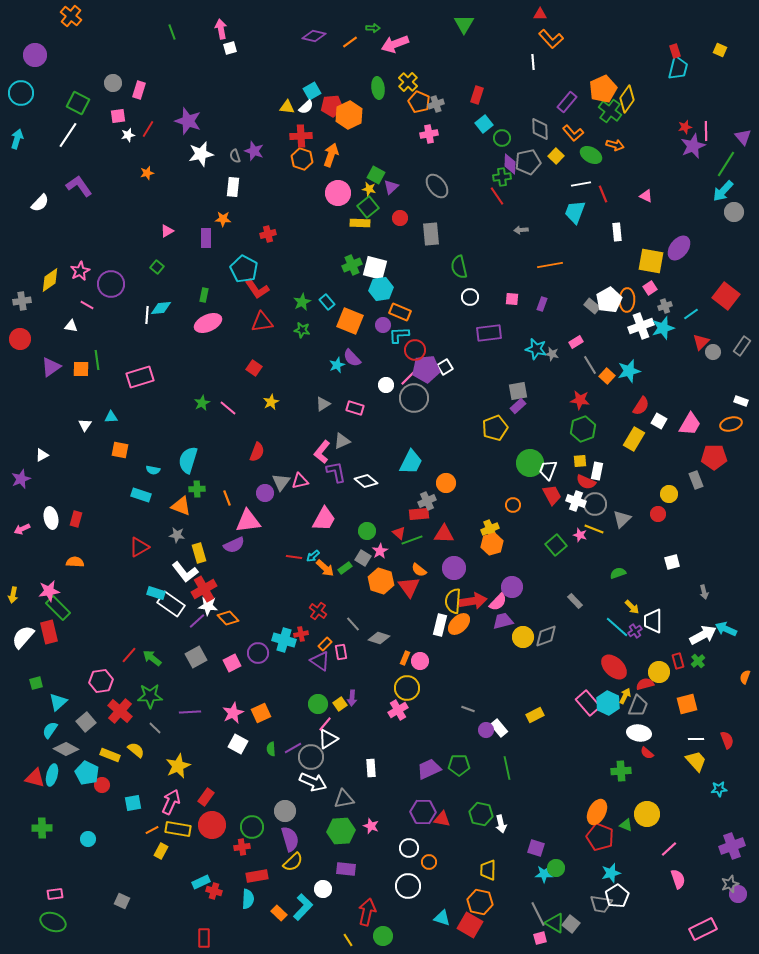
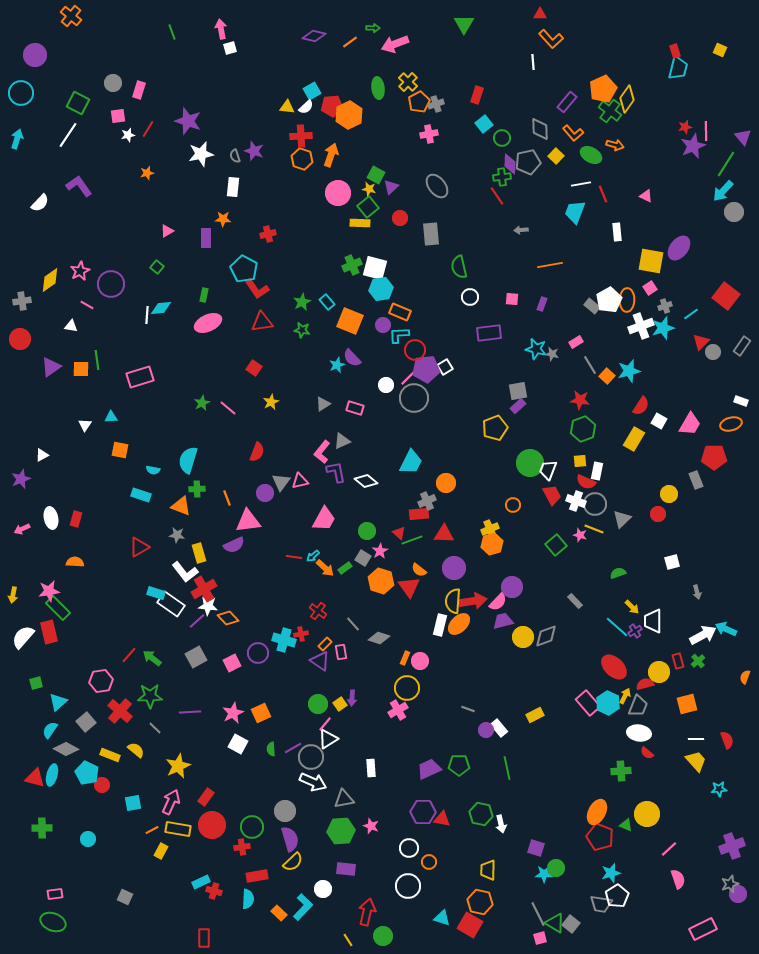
orange pentagon at (419, 102): rotated 20 degrees clockwise
gray arrow at (704, 592): moved 7 px left
gray square at (122, 901): moved 3 px right, 4 px up
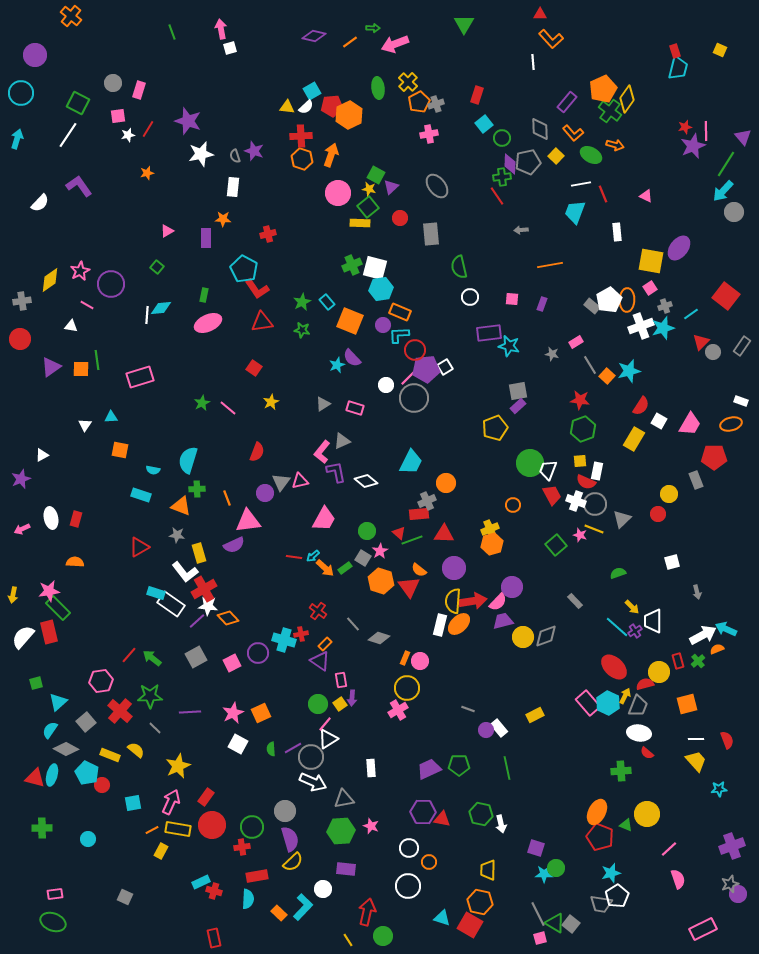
cyan star at (536, 349): moved 27 px left, 3 px up
pink rectangle at (341, 652): moved 28 px down
orange semicircle at (745, 677): moved 28 px left, 28 px up; rotated 48 degrees clockwise
red rectangle at (204, 938): moved 10 px right; rotated 12 degrees counterclockwise
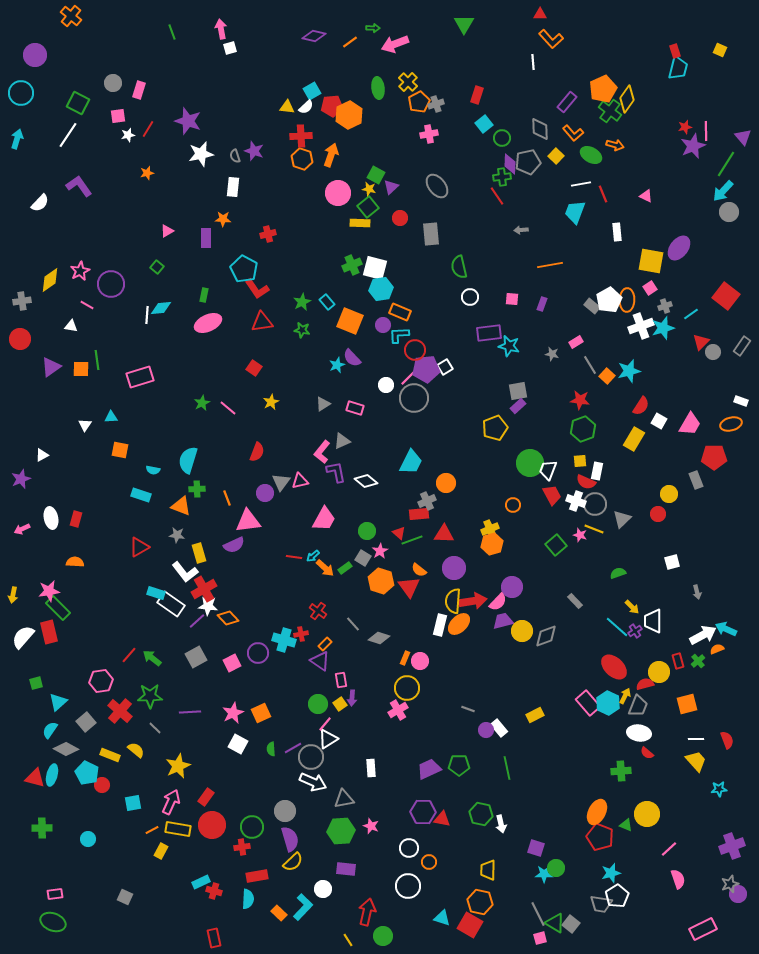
gray circle at (734, 212): moved 5 px left
yellow circle at (523, 637): moved 1 px left, 6 px up
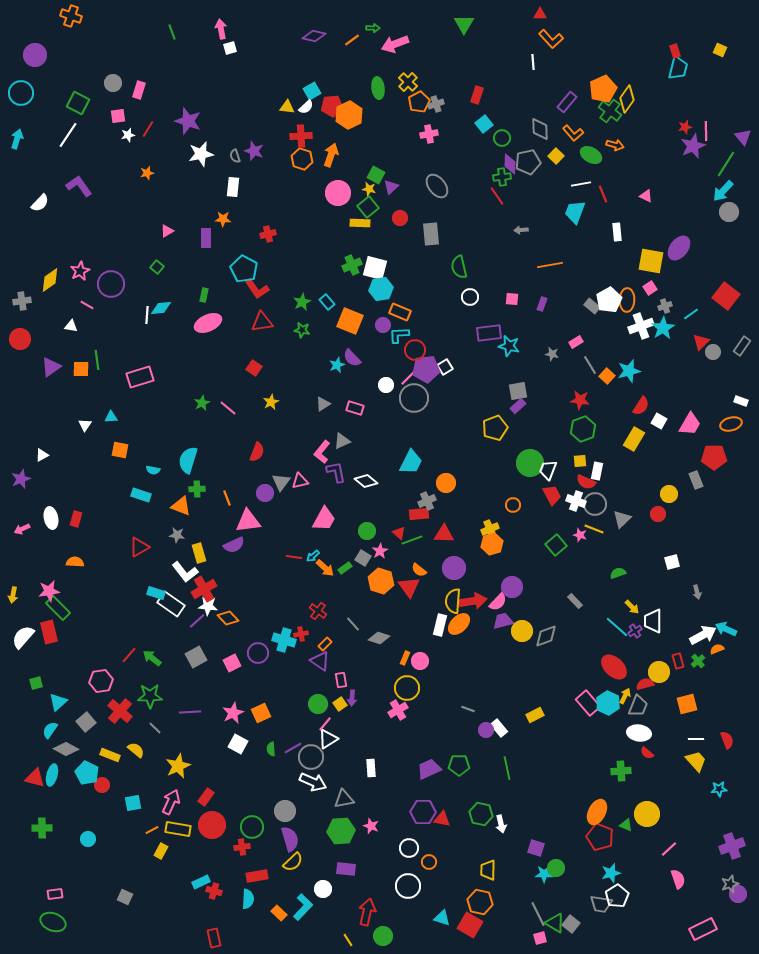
orange cross at (71, 16): rotated 20 degrees counterclockwise
orange line at (350, 42): moved 2 px right, 2 px up
cyan star at (663, 328): rotated 15 degrees counterclockwise
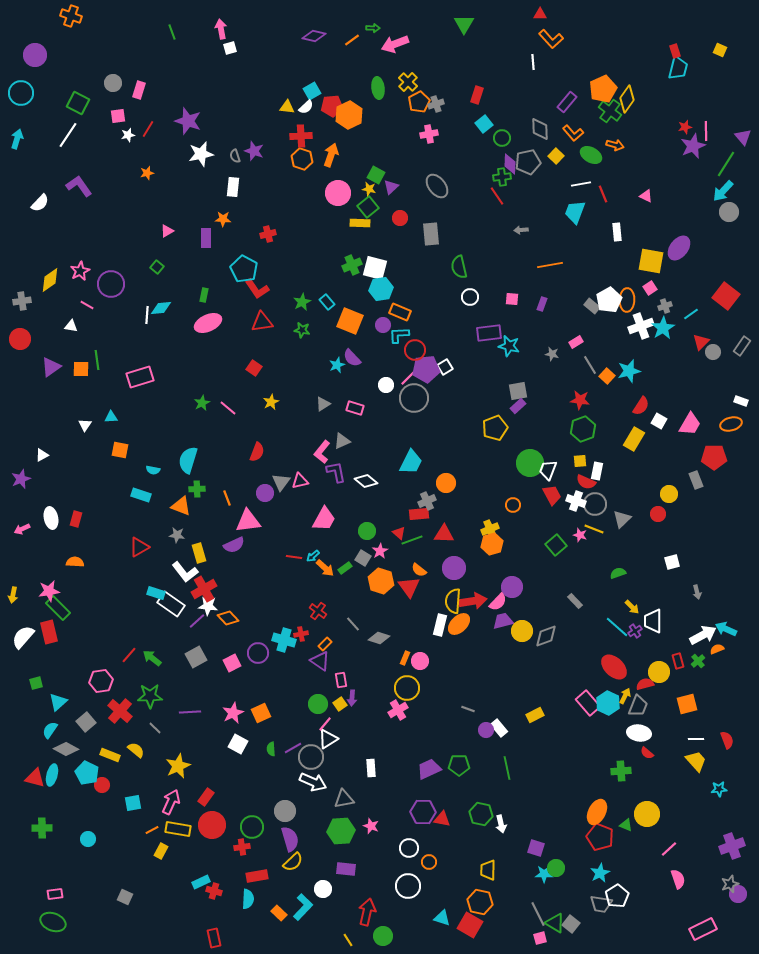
cyan star at (611, 873): moved 11 px left; rotated 12 degrees counterclockwise
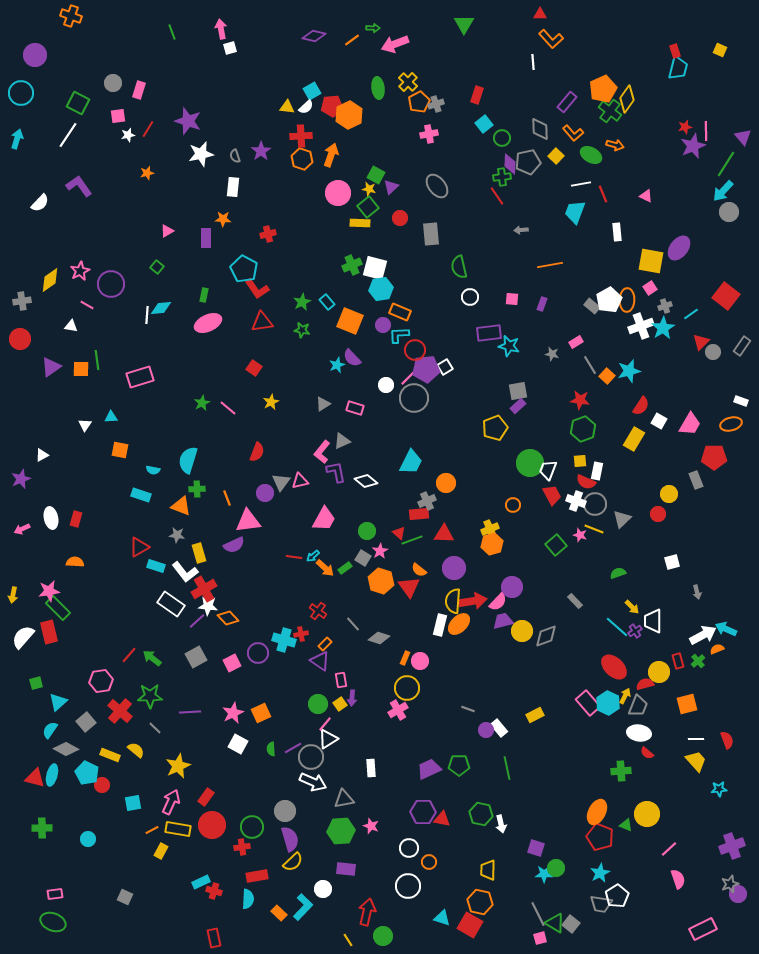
purple star at (254, 151): moved 7 px right; rotated 18 degrees clockwise
cyan rectangle at (156, 593): moved 27 px up
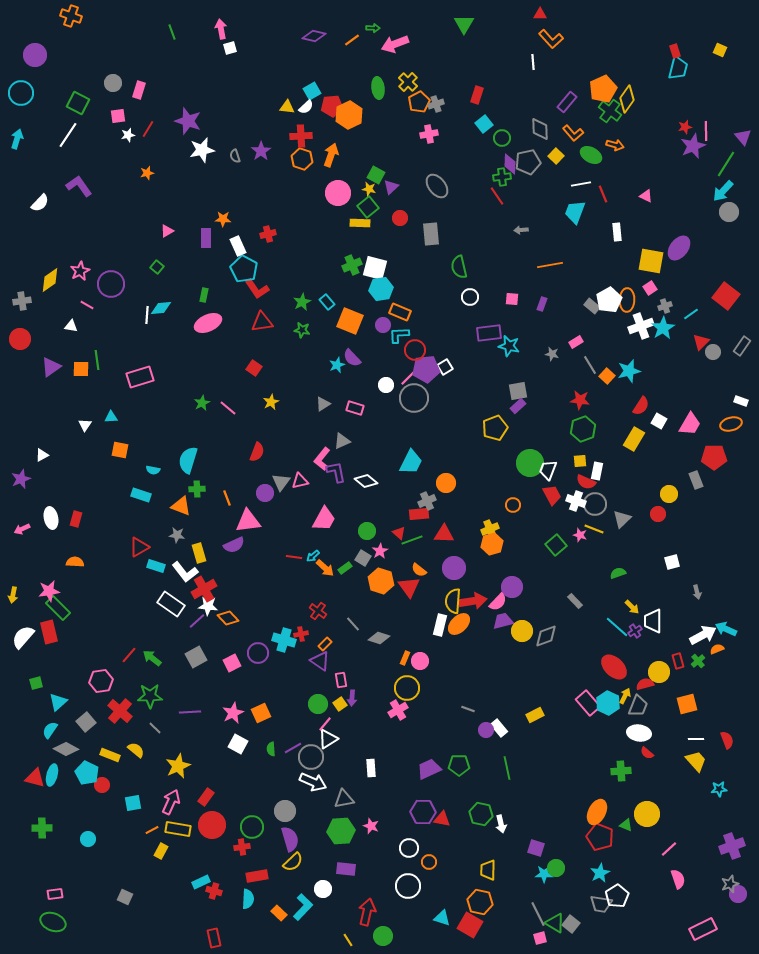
white star at (201, 154): moved 1 px right, 4 px up
white rectangle at (233, 187): moved 5 px right, 59 px down; rotated 30 degrees counterclockwise
pink L-shape at (322, 452): moved 7 px down
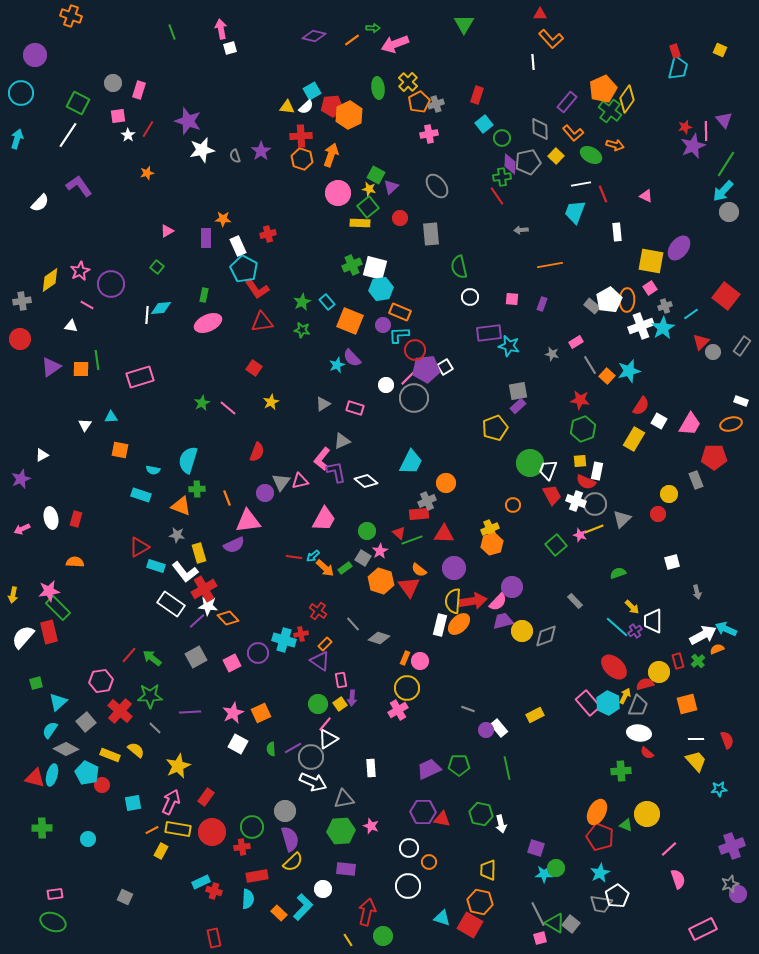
white star at (128, 135): rotated 24 degrees counterclockwise
purple triangle at (743, 137): moved 19 px left, 17 px up
yellow line at (594, 529): rotated 42 degrees counterclockwise
red circle at (212, 825): moved 7 px down
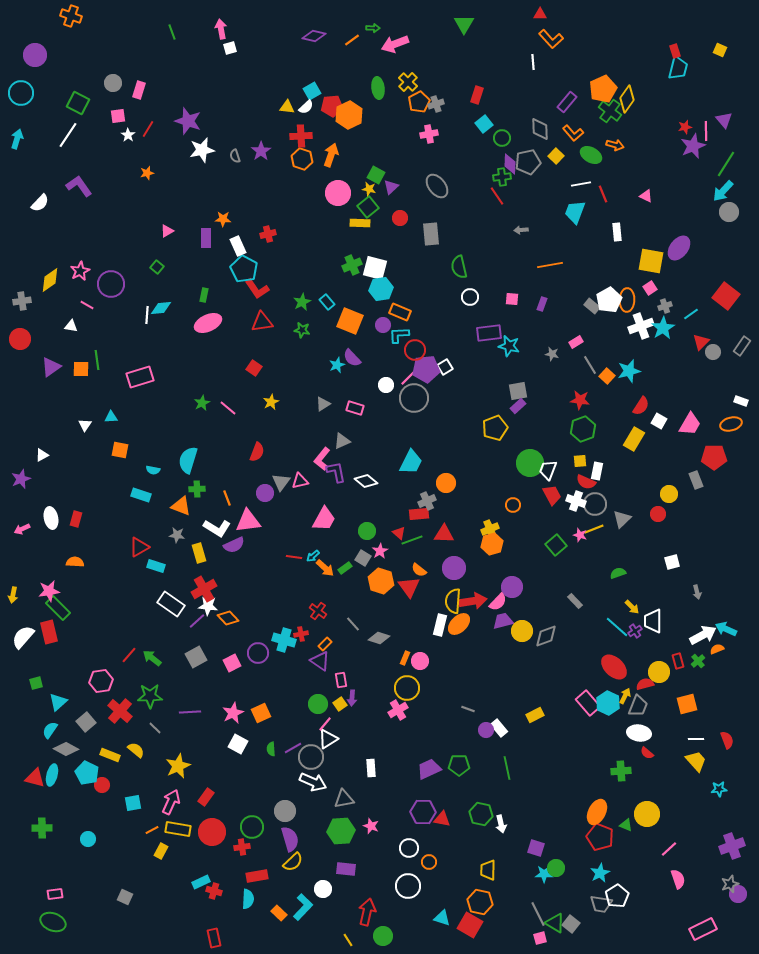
white L-shape at (185, 572): moved 32 px right, 44 px up; rotated 20 degrees counterclockwise
